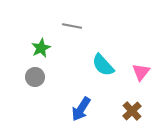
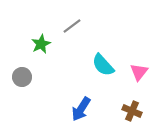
gray line: rotated 48 degrees counterclockwise
green star: moved 4 px up
pink triangle: moved 2 px left
gray circle: moved 13 px left
brown cross: rotated 24 degrees counterclockwise
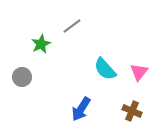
cyan semicircle: moved 2 px right, 4 px down
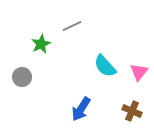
gray line: rotated 12 degrees clockwise
cyan semicircle: moved 3 px up
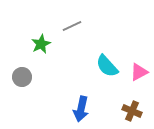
cyan semicircle: moved 2 px right
pink triangle: rotated 24 degrees clockwise
blue arrow: rotated 20 degrees counterclockwise
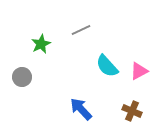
gray line: moved 9 px right, 4 px down
pink triangle: moved 1 px up
blue arrow: rotated 125 degrees clockwise
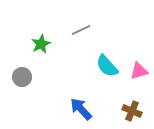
pink triangle: rotated 12 degrees clockwise
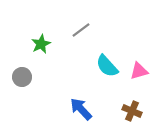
gray line: rotated 12 degrees counterclockwise
